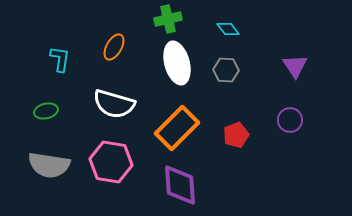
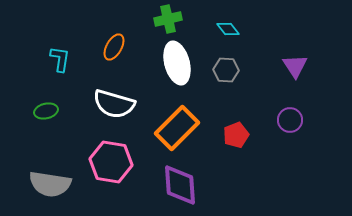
gray semicircle: moved 1 px right, 19 px down
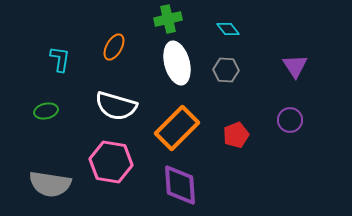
white semicircle: moved 2 px right, 2 px down
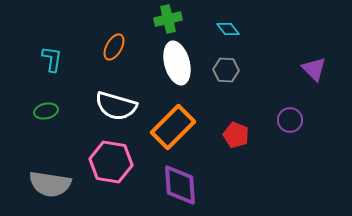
cyan L-shape: moved 8 px left
purple triangle: moved 19 px right, 3 px down; rotated 12 degrees counterclockwise
orange rectangle: moved 4 px left, 1 px up
red pentagon: rotated 30 degrees counterclockwise
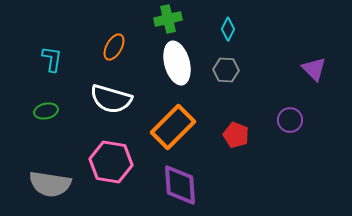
cyan diamond: rotated 65 degrees clockwise
white semicircle: moved 5 px left, 7 px up
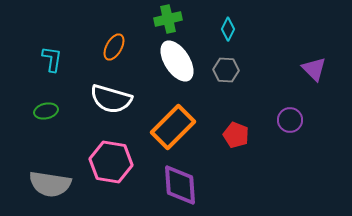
white ellipse: moved 2 px up; rotated 18 degrees counterclockwise
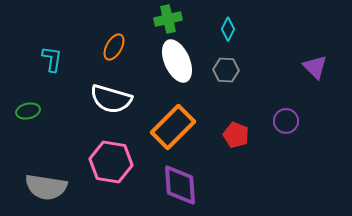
white ellipse: rotated 9 degrees clockwise
purple triangle: moved 1 px right, 2 px up
green ellipse: moved 18 px left
purple circle: moved 4 px left, 1 px down
gray semicircle: moved 4 px left, 3 px down
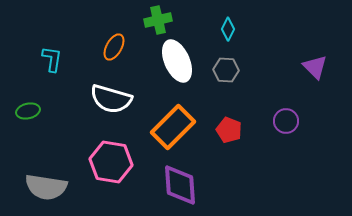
green cross: moved 10 px left, 1 px down
red pentagon: moved 7 px left, 5 px up
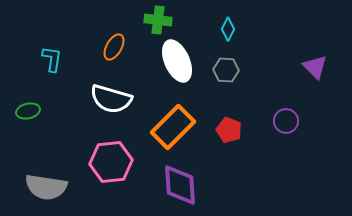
green cross: rotated 20 degrees clockwise
pink hexagon: rotated 15 degrees counterclockwise
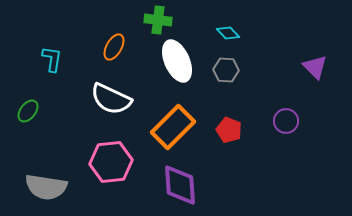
cyan diamond: moved 4 px down; rotated 70 degrees counterclockwise
white semicircle: rotated 9 degrees clockwise
green ellipse: rotated 40 degrees counterclockwise
